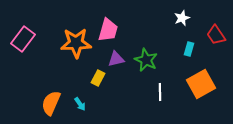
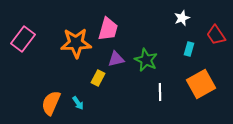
pink trapezoid: moved 1 px up
cyan arrow: moved 2 px left, 1 px up
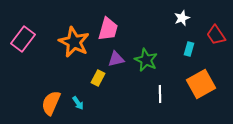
orange star: moved 2 px left, 1 px up; rotated 28 degrees clockwise
white line: moved 2 px down
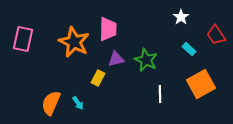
white star: moved 1 px left, 1 px up; rotated 14 degrees counterclockwise
pink trapezoid: rotated 15 degrees counterclockwise
pink rectangle: rotated 25 degrees counterclockwise
cyan rectangle: rotated 64 degrees counterclockwise
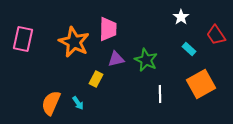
yellow rectangle: moved 2 px left, 1 px down
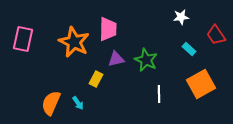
white star: rotated 28 degrees clockwise
white line: moved 1 px left
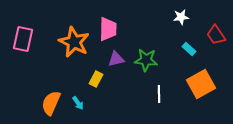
green star: rotated 20 degrees counterclockwise
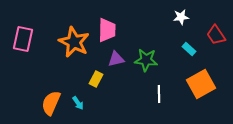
pink trapezoid: moved 1 px left, 1 px down
